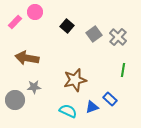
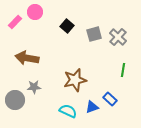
gray square: rotated 21 degrees clockwise
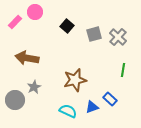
gray star: rotated 24 degrees counterclockwise
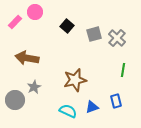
gray cross: moved 1 px left, 1 px down
blue rectangle: moved 6 px right, 2 px down; rotated 32 degrees clockwise
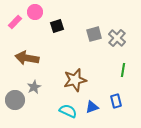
black square: moved 10 px left; rotated 32 degrees clockwise
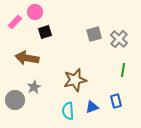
black square: moved 12 px left, 6 px down
gray cross: moved 2 px right, 1 px down
cyan semicircle: rotated 120 degrees counterclockwise
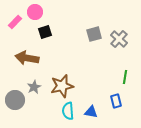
green line: moved 2 px right, 7 px down
brown star: moved 13 px left, 6 px down
blue triangle: moved 1 px left, 5 px down; rotated 32 degrees clockwise
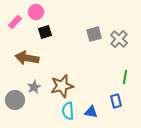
pink circle: moved 1 px right
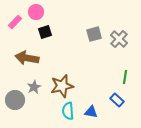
blue rectangle: moved 1 px right, 1 px up; rotated 32 degrees counterclockwise
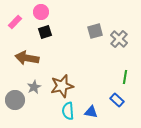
pink circle: moved 5 px right
gray square: moved 1 px right, 3 px up
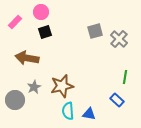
blue triangle: moved 2 px left, 2 px down
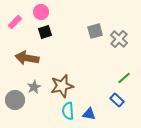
green line: moved 1 px left, 1 px down; rotated 40 degrees clockwise
